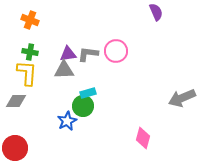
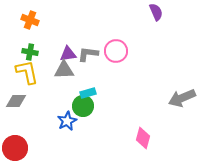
yellow L-shape: moved 1 px up; rotated 16 degrees counterclockwise
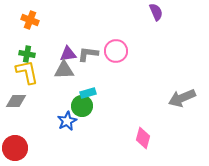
green cross: moved 3 px left, 2 px down
green circle: moved 1 px left
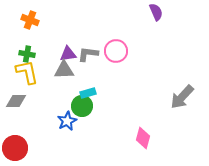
gray arrow: moved 1 px up; rotated 24 degrees counterclockwise
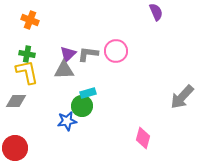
purple triangle: rotated 36 degrees counterclockwise
blue star: rotated 18 degrees clockwise
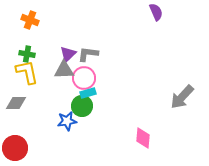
pink circle: moved 32 px left, 27 px down
gray diamond: moved 2 px down
pink diamond: rotated 10 degrees counterclockwise
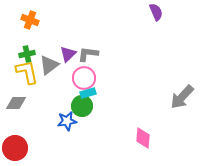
green cross: rotated 21 degrees counterclockwise
gray triangle: moved 15 px left, 5 px up; rotated 35 degrees counterclockwise
